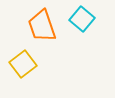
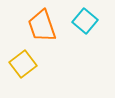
cyan square: moved 3 px right, 2 px down
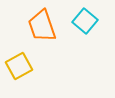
yellow square: moved 4 px left, 2 px down; rotated 8 degrees clockwise
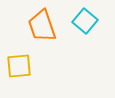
yellow square: rotated 24 degrees clockwise
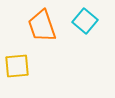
yellow square: moved 2 px left
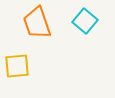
orange trapezoid: moved 5 px left, 3 px up
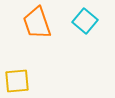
yellow square: moved 15 px down
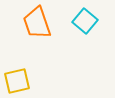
yellow square: rotated 8 degrees counterclockwise
